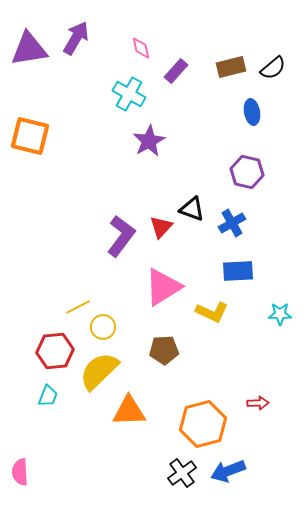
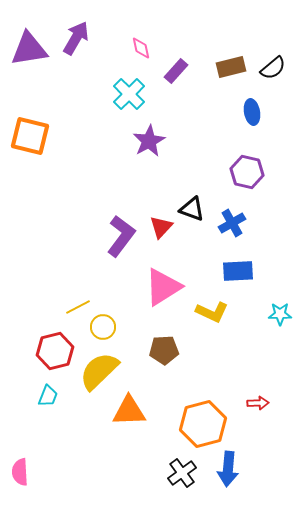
cyan cross: rotated 16 degrees clockwise
red hexagon: rotated 9 degrees counterclockwise
blue arrow: moved 2 px up; rotated 64 degrees counterclockwise
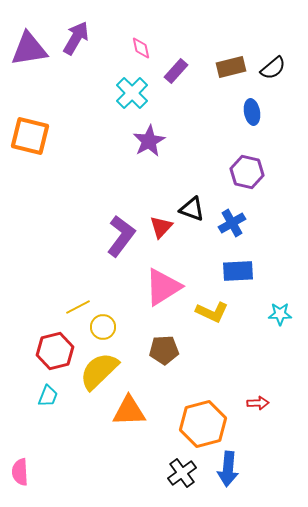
cyan cross: moved 3 px right, 1 px up
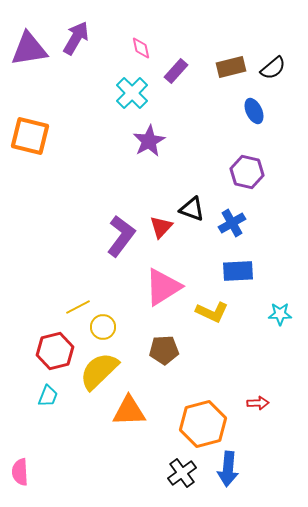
blue ellipse: moved 2 px right, 1 px up; rotated 15 degrees counterclockwise
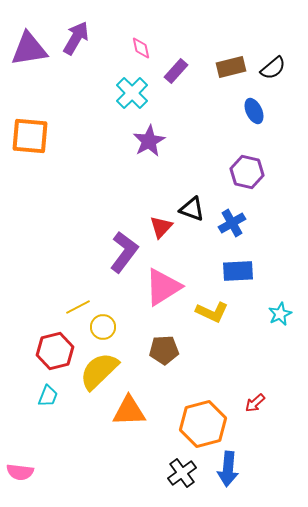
orange square: rotated 9 degrees counterclockwise
purple L-shape: moved 3 px right, 16 px down
cyan star: rotated 25 degrees counterclockwise
red arrow: moved 3 px left; rotated 140 degrees clockwise
pink semicircle: rotated 80 degrees counterclockwise
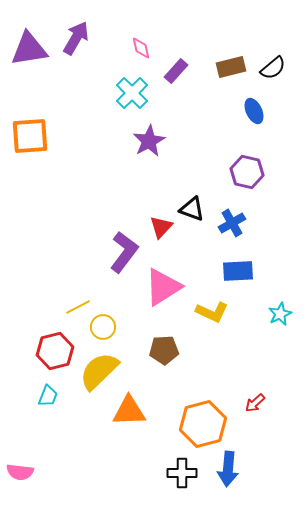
orange square: rotated 9 degrees counterclockwise
black cross: rotated 36 degrees clockwise
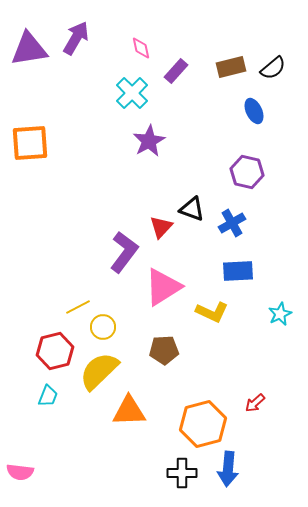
orange square: moved 7 px down
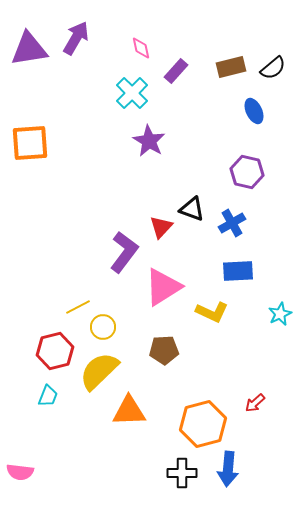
purple star: rotated 12 degrees counterclockwise
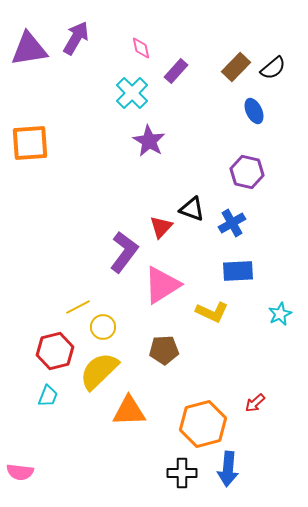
brown rectangle: moved 5 px right; rotated 32 degrees counterclockwise
pink triangle: moved 1 px left, 2 px up
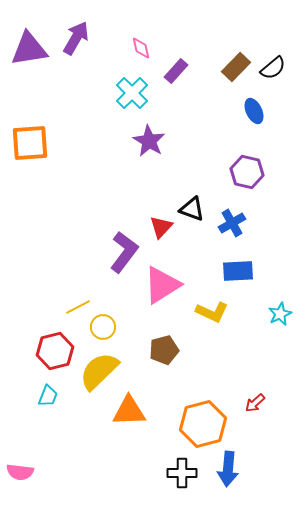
brown pentagon: rotated 12 degrees counterclockwise
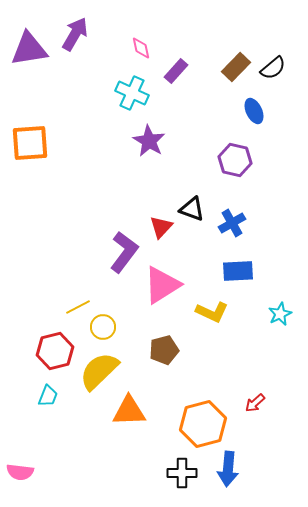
purple arrow: moved 1 px left, 4 px up
cyan cross: rotated 20 degrees counterclockwise
purple hexagon: moved 12 px left, 12 px up
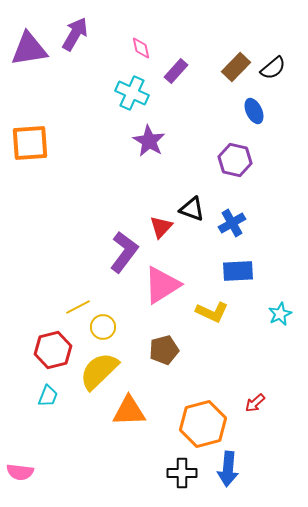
red hexagon: moved 2 px left, 1 px up
